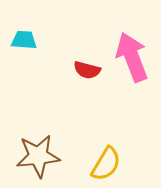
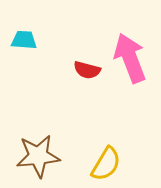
pink arrow: moved 2 px left, 1 px down
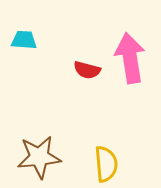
pink arrow: rotated 12 degrees clockwise
brown star: moved 1 px right, 1 px down
yellow semicircle: rotated 36 degrees counterclockwise
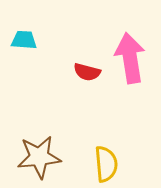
red semicircle: moved 2 px down
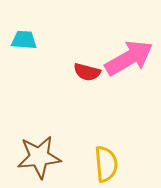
pink arrow: moved 1 px left; rotated 69 degrees clockwise
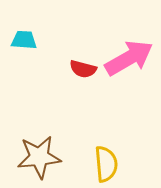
red semicircle: moved 4 px left, 3 px up
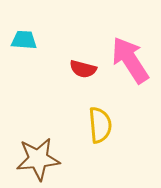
pink arrow: moved 1 px right, 2 px down; rotated 93 degrees counterclockwise
brown star: moved 1 px left, 2 px down
yellow semicircle: moved 6 px left, 39 px up
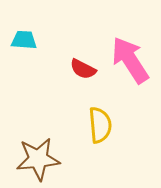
red semicircle: rotated 12 degrees clockwise
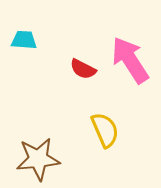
yellow semicircle: moved 5 px right, 5 px down; rotated 18 degrees counterclockwise
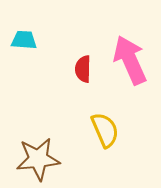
pink arrow: rotated 9 degrees clockwise
red semicircle: rotated 64 degrees clockwise
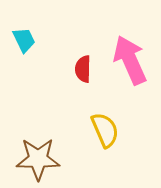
cyan trapezoid: rotated 60 degrees clockwise
brown star: rotated 6 degrees clockwise
